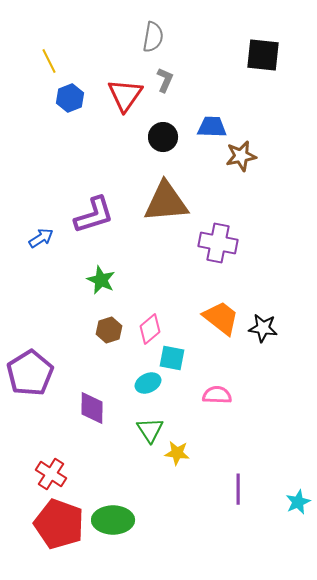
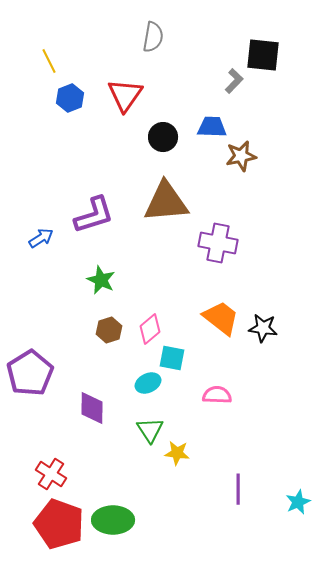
gray L-shape: moved 69 px right, 1 px down; rotated 20 degrees clockwise
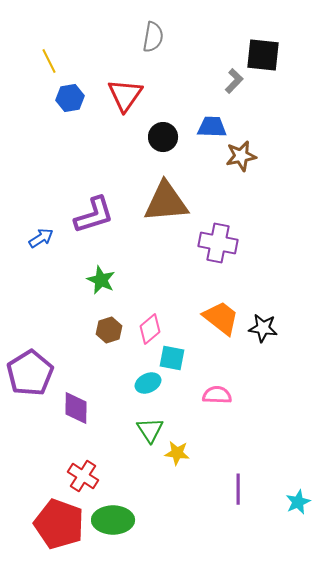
blue hexagon: rotated 12 degrees clockwise
purple diamond: moved 16 px left
red cross: moved 32 px right, 2 px down
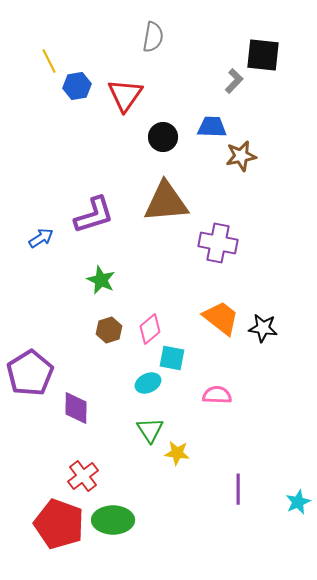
blue hexagon: moved 7 px right, 12 px up
red cross: rotated 20 degrees clockwise
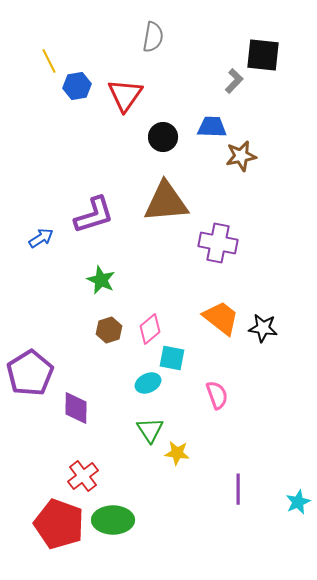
pink semicircle: rotated 68 degrees clockwise
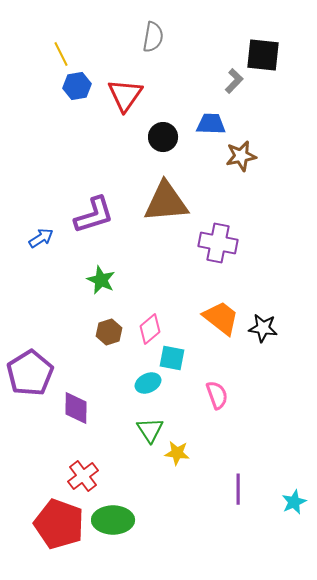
yellow line: moved 12 px right, 7 px up
blue trapezoid: moved 1 px left, 3 px up
brown hexagon: moved 2 px down
cyan star: moved 4 px left
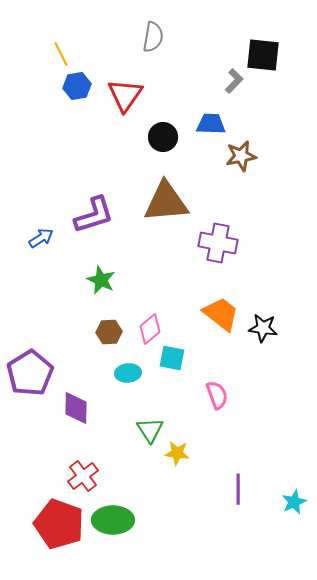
orange trapezoid: moved 4 px up
brown hexagon: rotated 15 degrees clockwise
cyan ellipse: moved 20 px left, 10 px up; rotated 20 degrees clockwise
